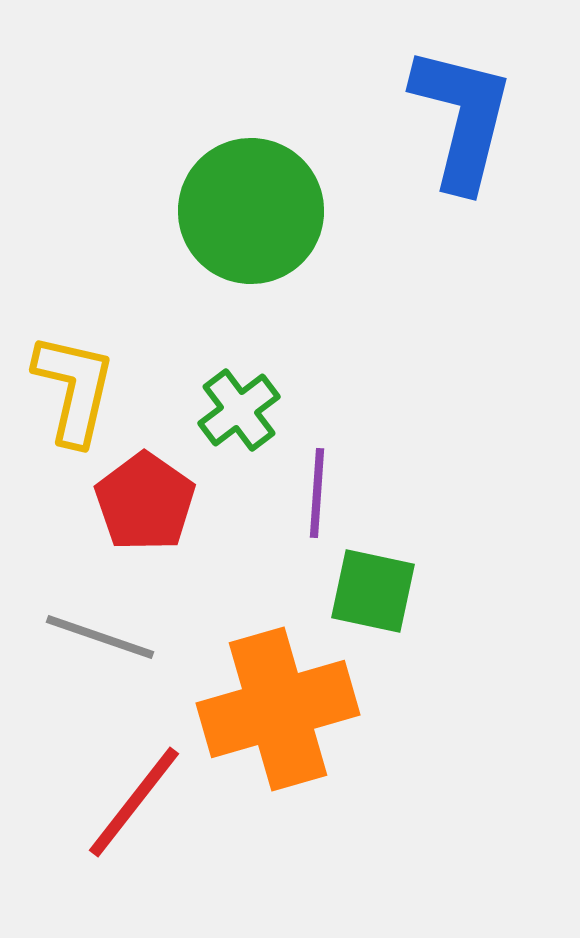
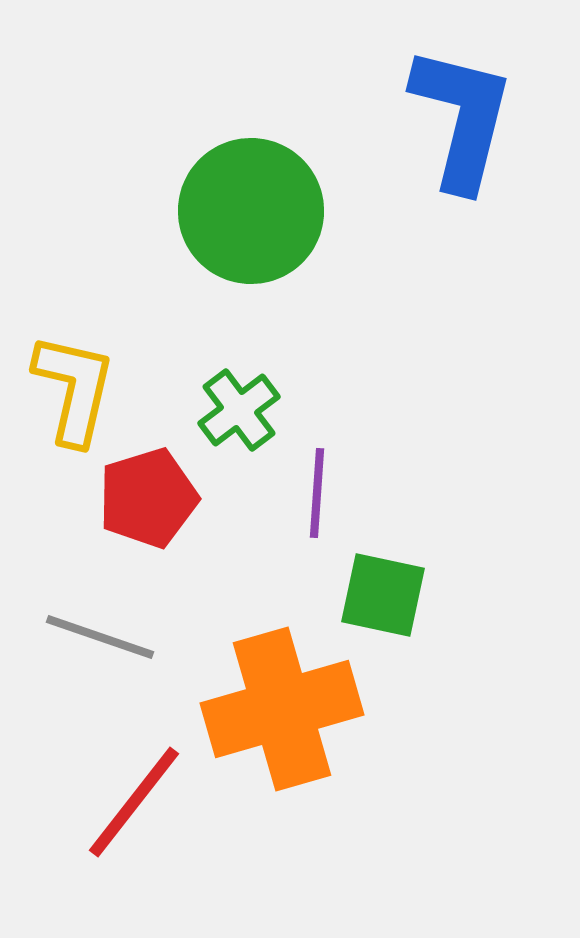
red pentagon: moved 3 px right, 4 px up; rotated 20 degrees clockwise
green square: moved 10 px right, 4 px down
orange cross: moved 4 px right
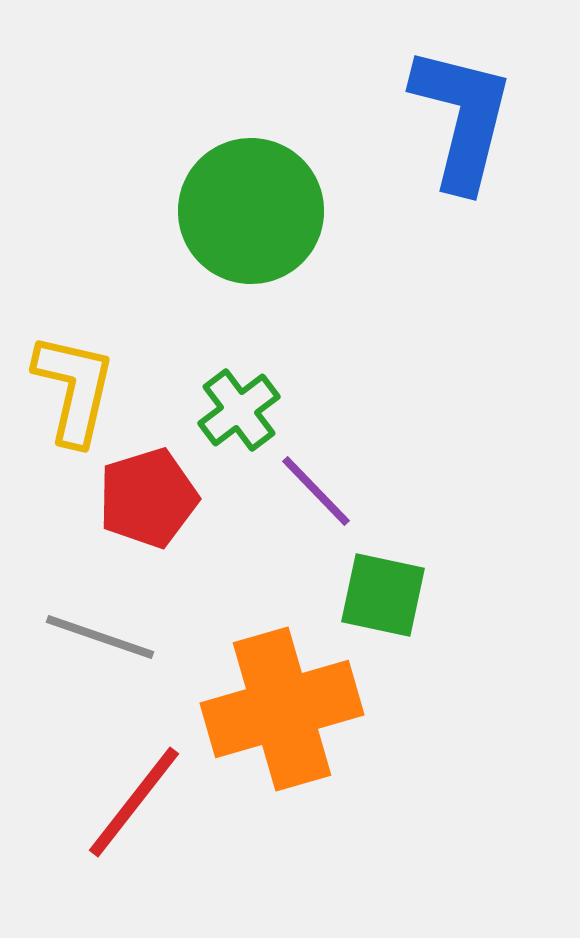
purple line: moved 1 px left, 2 px up; rotated 48 degrees counterclockwise
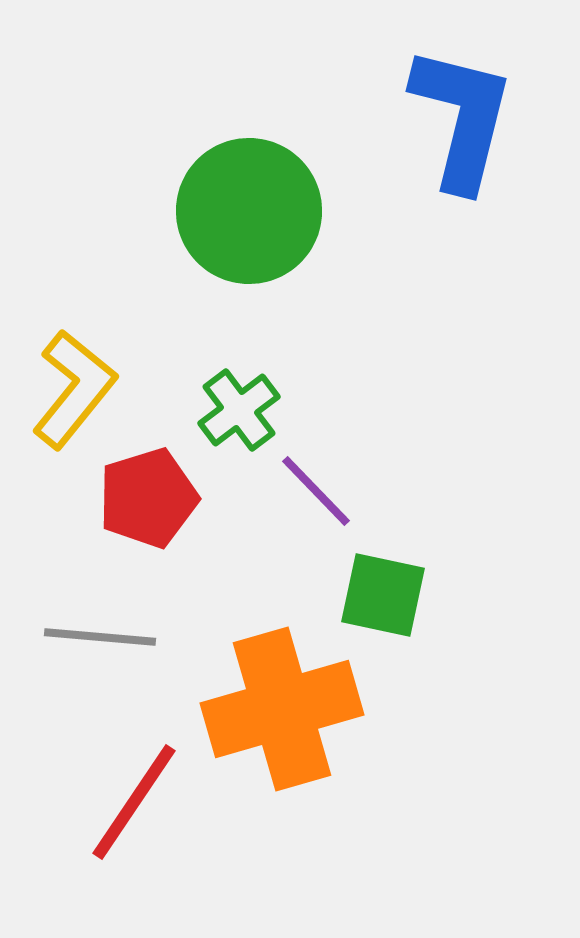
green circle: moved 2 px left
yellow L-shape: rotated 26 degrees clockwise
gray line: rotated 14 degrees counterclockwise
red line: rotated 4 degrees counterclockwise
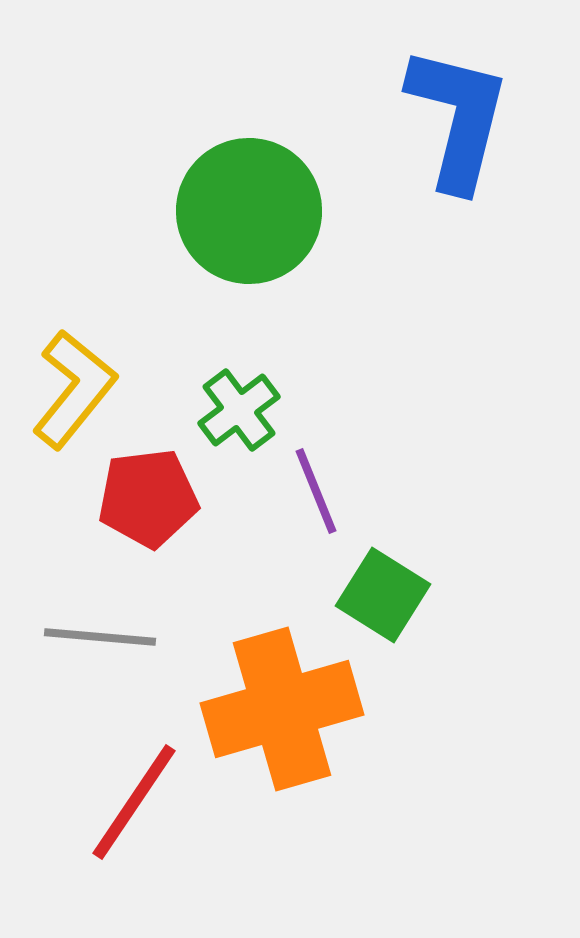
blue L-shape: moved 4 px left
purple line: rotated 22 degrees clockwise
red pentagon: rotated 10 degrees clockwise
green square: rotated 20 degrees clockwise
